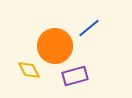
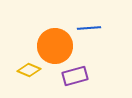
blue line: rotated 35 degrees clockwise
yellow diamond: rotated 40 degrees counterclockwise
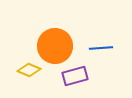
blue line: moved 12 px right, 20 px down
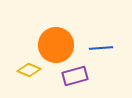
orange circle: moved 1 px right, 1 px up
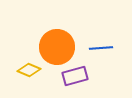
orange circle: moved 1 px right, 2 px down
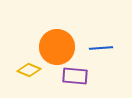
purple rectangle: rotated 20 degrees clockwise
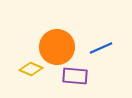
blue line: rotated 20 degrees counterclockwise
yellow diamond: moved 2 px right, 1 px up
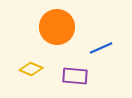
orange circle: moved 20 px up
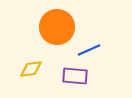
blue line: moved 12 px left, 2 px down
yellow diamond: rotated 30 degrees counterclockwise
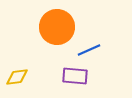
yellow diamond: moved 14 px left, 8 px down
